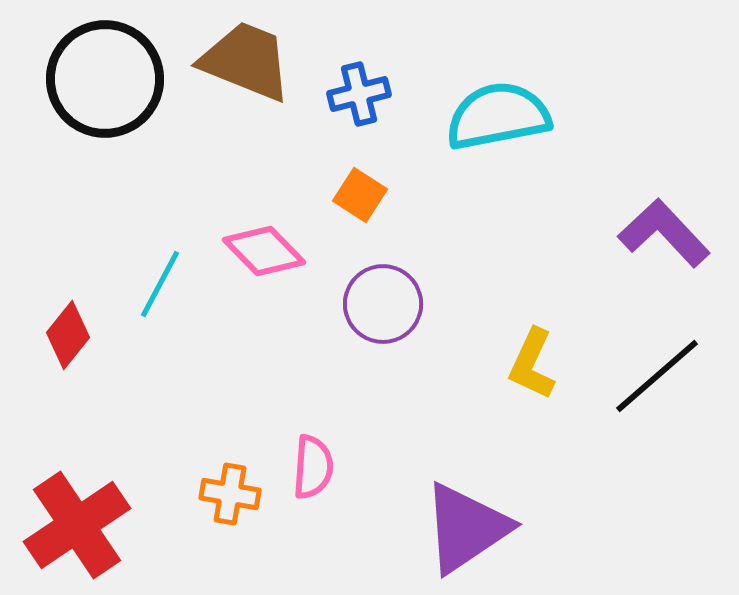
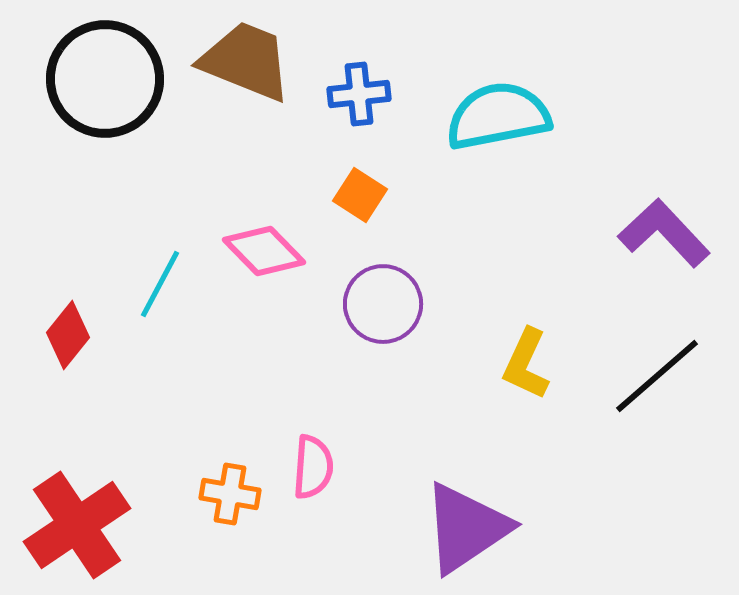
blue cross: rotated 8 degrees clockwise
yellow L-shape: moved 6 px left
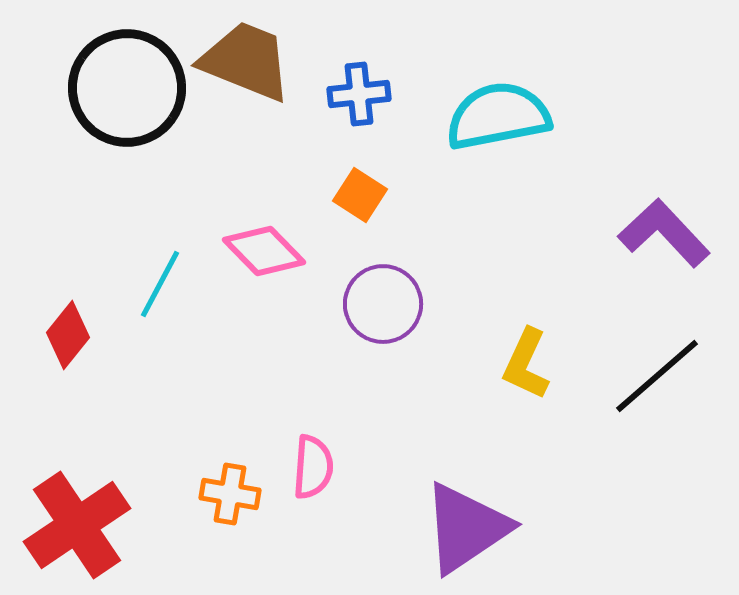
black circle: moved 22 px right, 9 px down
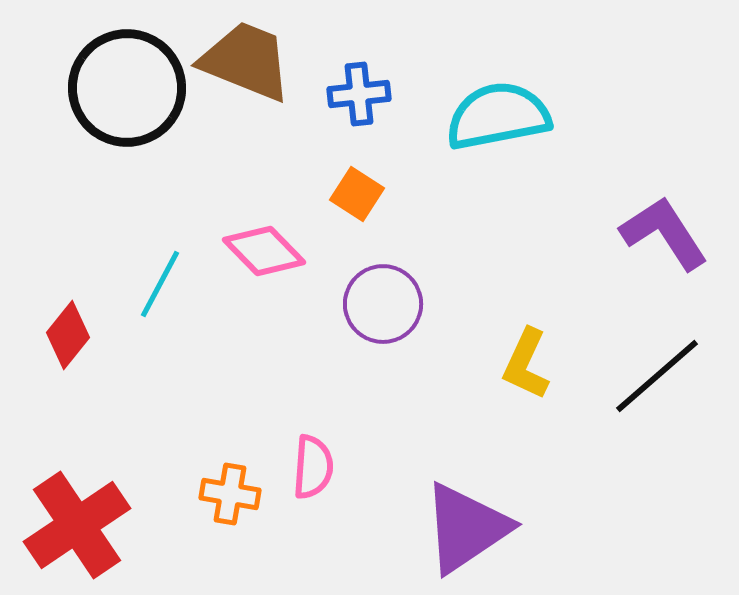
orange square: moved 3 px left, 1 px up
purple L-shape: rotated 10 degrees clockwise
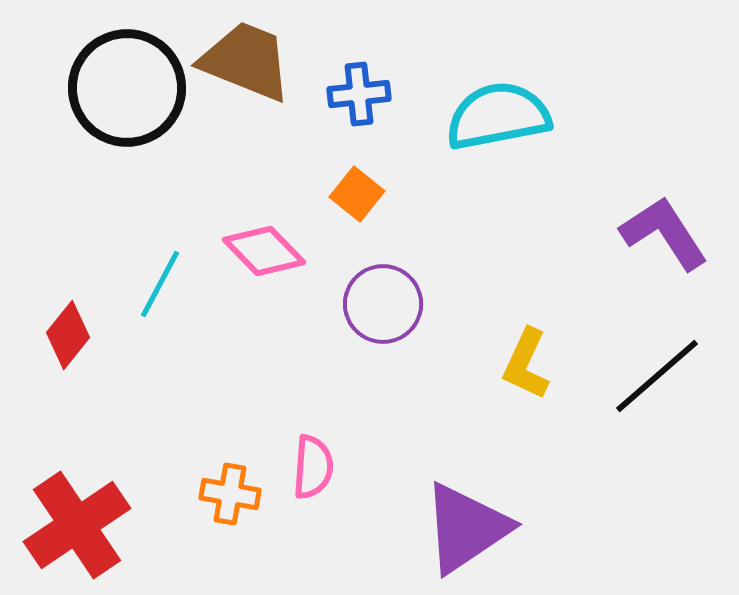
orange square: rotated 6 degrees clockwise
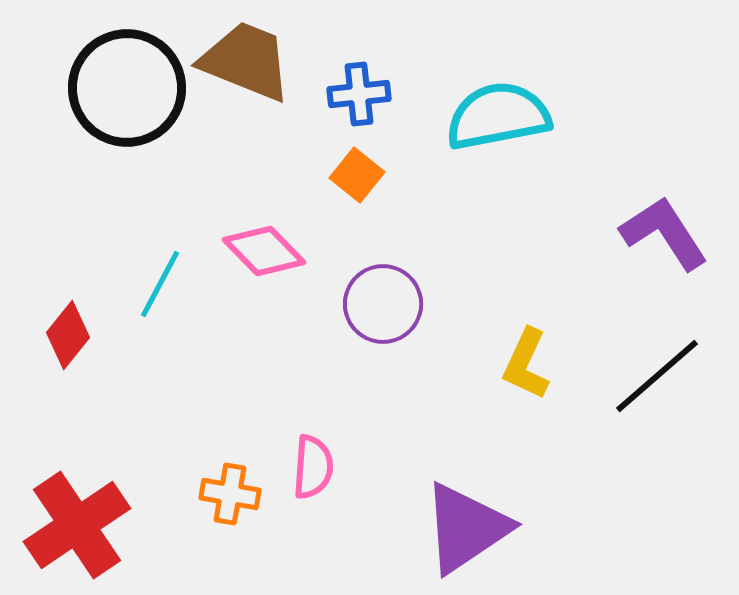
orange square: moved 19 px up
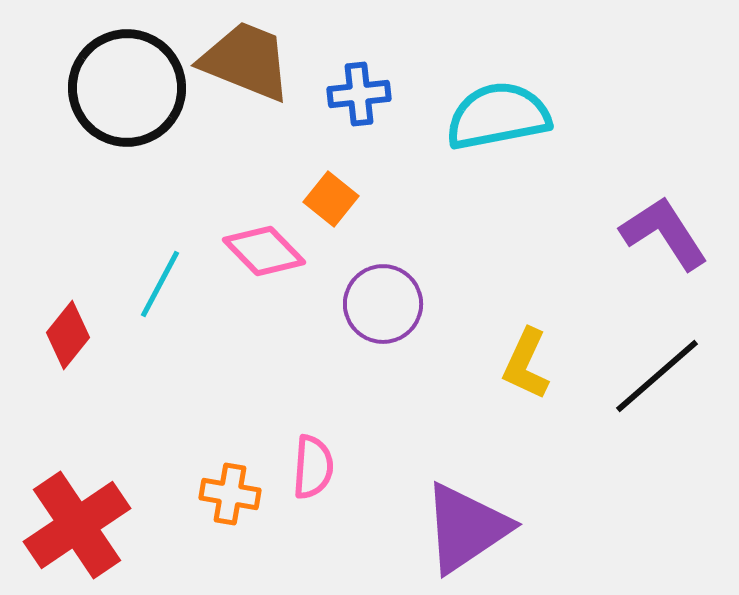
orange square: moved 26 px left, 24 px down
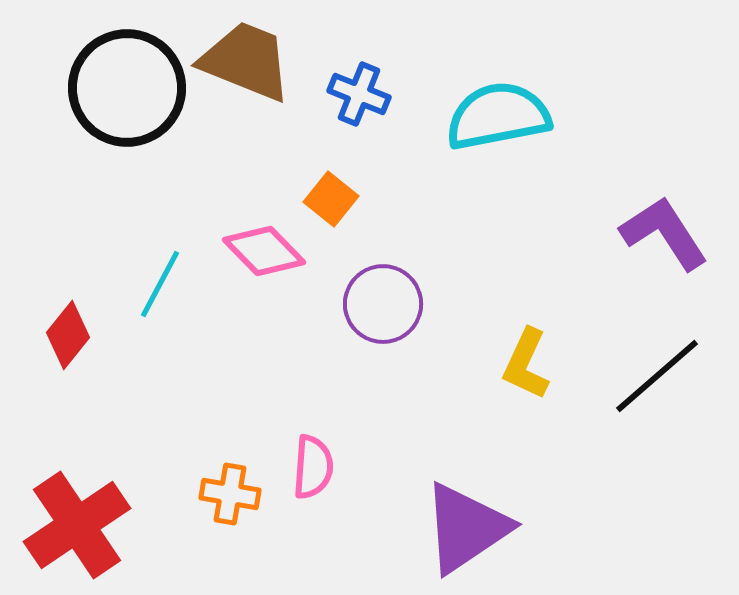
blue cross: rotated 28 degrees clockwise
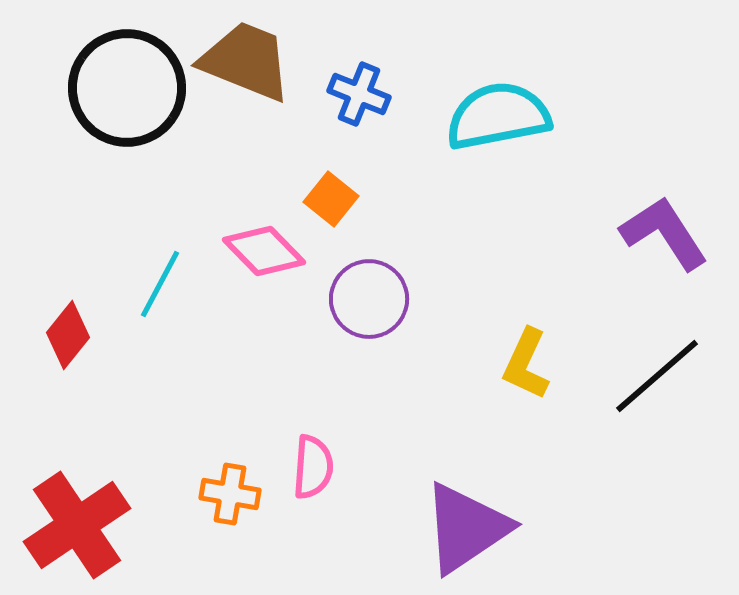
purple circle: moved 14 px left, 5 px up
